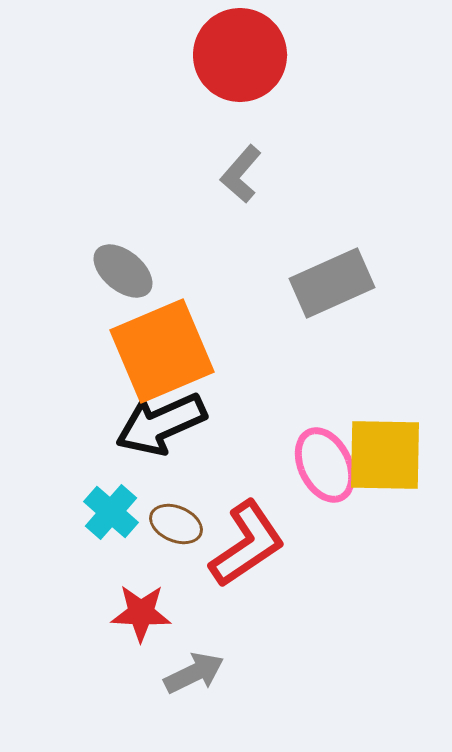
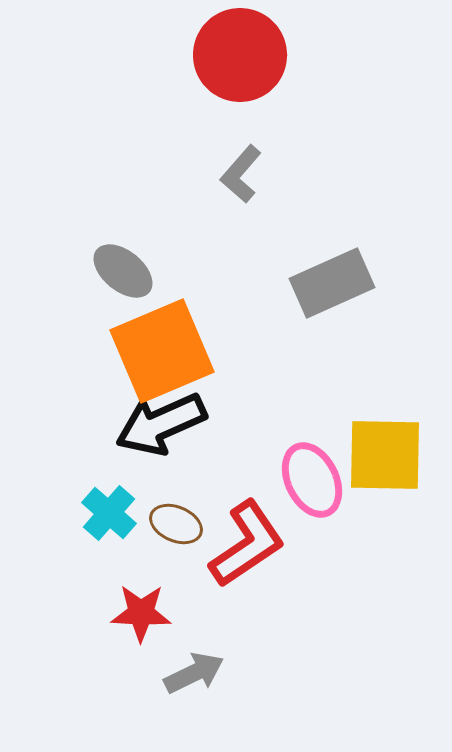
pink ellipse: moved 13 px left, 15 px down
cyan cross: moved 2 px left, 1 px down
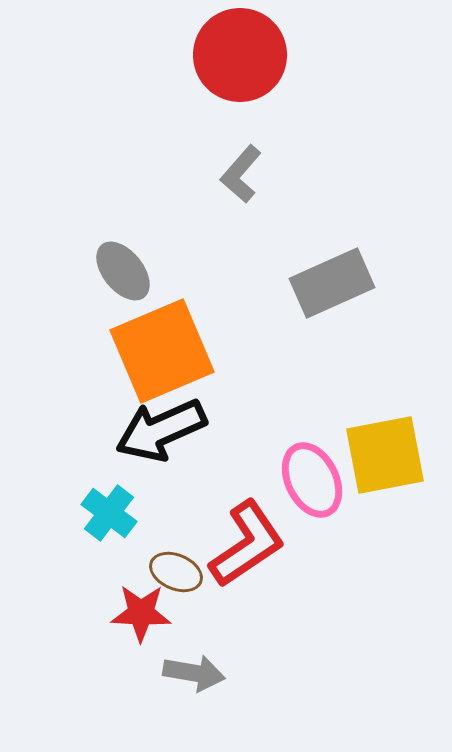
gray ellipse: rotated 12 degrees clockwise
black arrow: moved 6 px down
yellow square: rotated 12 degrees counterclockwise
cyan cross: rotated 4 degrees counterclockwise
brown ellipse: moved 48 px down
gray arrow: rotated 36 degrees clockwise
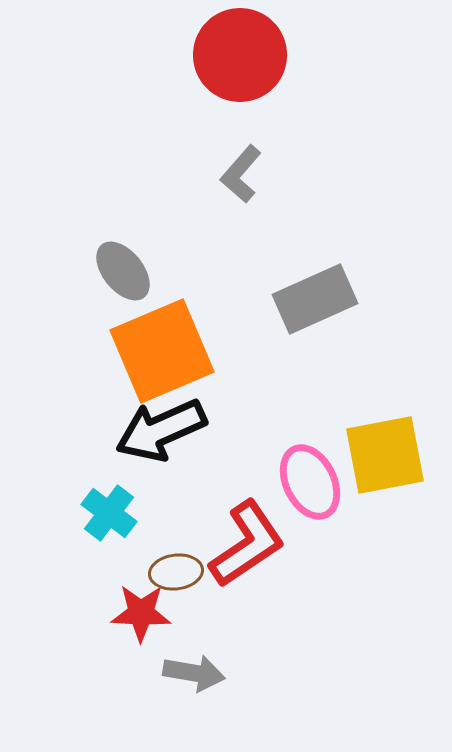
gray rectangle: moved 17 px left, 16 px down
pink ellipse: moved 2 px left, 2 px down
brown ellipse: rotated 30 degrees counterclockwise
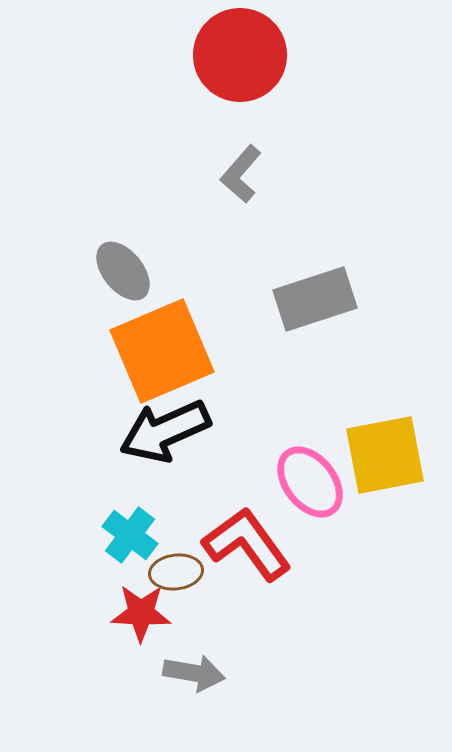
gray rectangle: rotated 6 degrees clockwise
black arrow: moved 4 px right, 1 px down
pink ellipse: rotated 12 degrees counterclockwise
cyan cross: moved 21 px right, 22 px down
red L-shape: rotated 92 degrees counterclockwise
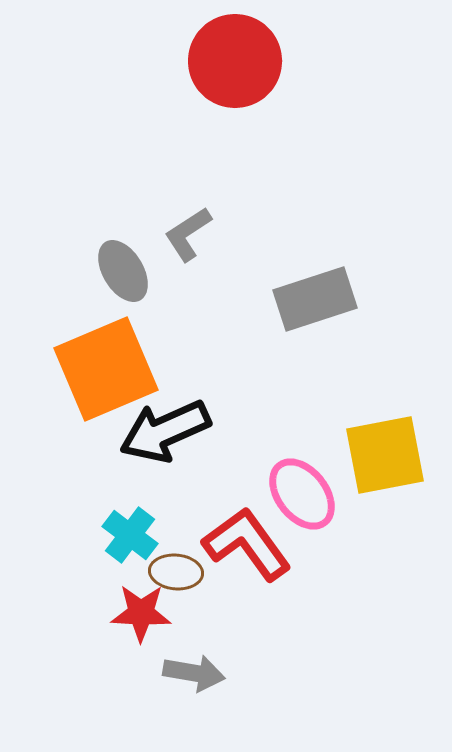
red circle: moved 5 px left, 6 px down
gray L-shape: moved 53 px left, 60 px down; rotated 16 degrees clockwise
gray ellipse: rotated 8 degrees clockwise
orange square: moved 56 px left, 18 px down
pink ellipse: moved 8 px left, 12 px down
brown ellipse: rotated 12 degrees clockwise
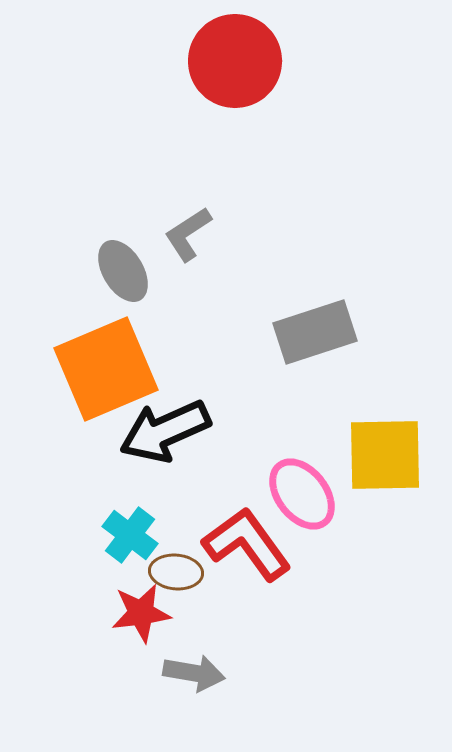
gray rectangle: moved 33 px down
yellow square: rotated 10 degrees clockwise
red star: rotated 10 degrees counterclockwise
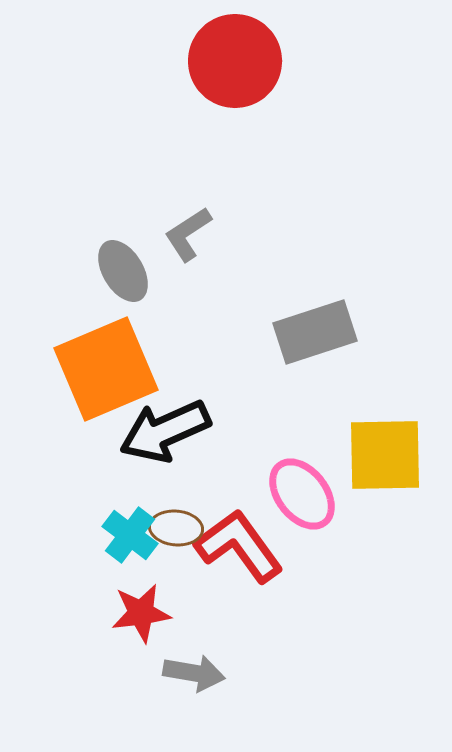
red L-shape: moved 8 px left, 2 px down
brown ellipse: moved 44 px up
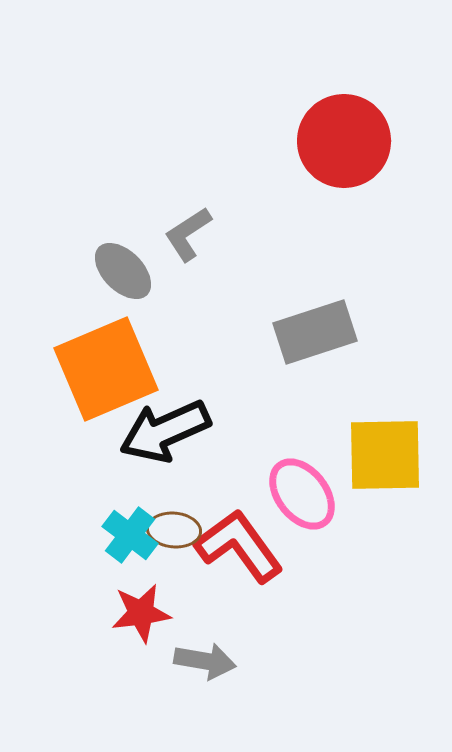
red circle: moved 109 px right, 80 px down
gray ellipse: rotated 14 degrees counterclockwise
brown ellipse: moved 2 px left, 2 px down
gray arrow: moved 11 px right, 12 px up
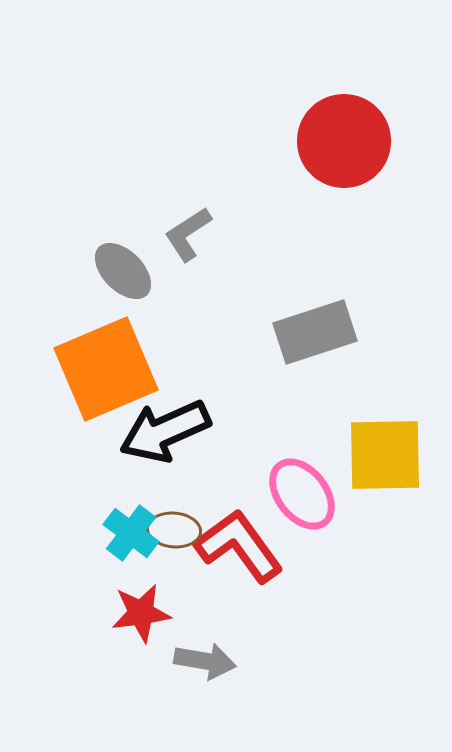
cyan cross: moved 1 px right, 2 px up
